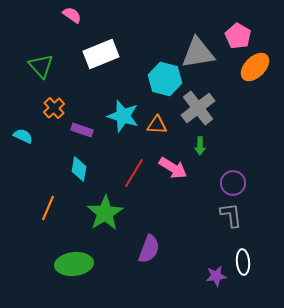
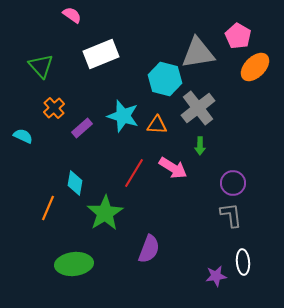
purple rectangle: moved 2 px up; rotated 60 degrees counterclockwise
cyan diamond: moved 4 px left, 14 px down
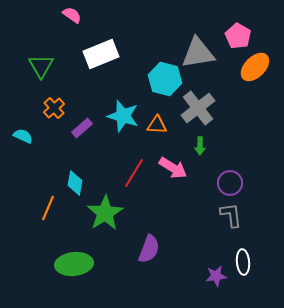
green triangle: rotated 12 degrees clockwise
purple circle: moved 3 px left
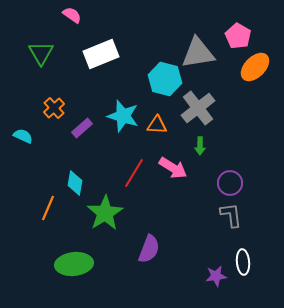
green triangle: moved 13 px up
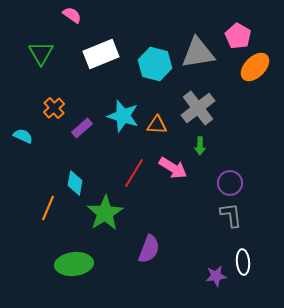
cyan hexagon: moved 10 px left, 15 px up
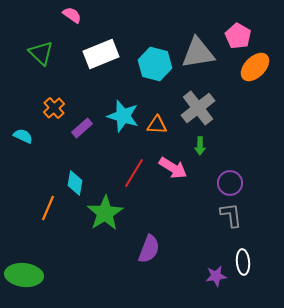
green triangle: rotated 16 degrees counterclockwise
green ellipse: moved 50 px left, 11 px down; rotated 12 degrees clockwise
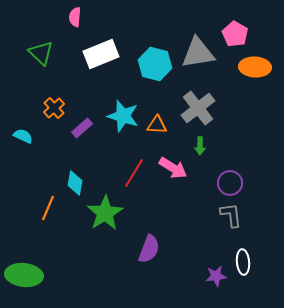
pink semicircle: moved 3 px right, 2 px down; rotated 120 degrees counterclockwise
pink pentagon: moved 3 px left, 2 px up
orange ellipse: rotated 48 degrees clockwise
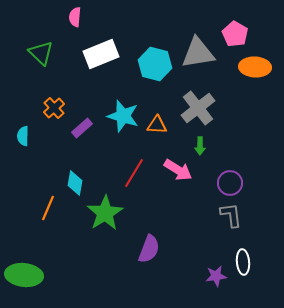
cyan semicircle: rotated 114 degrees counterclockwise
pink arrow: moved 5 px right, 2 px down
